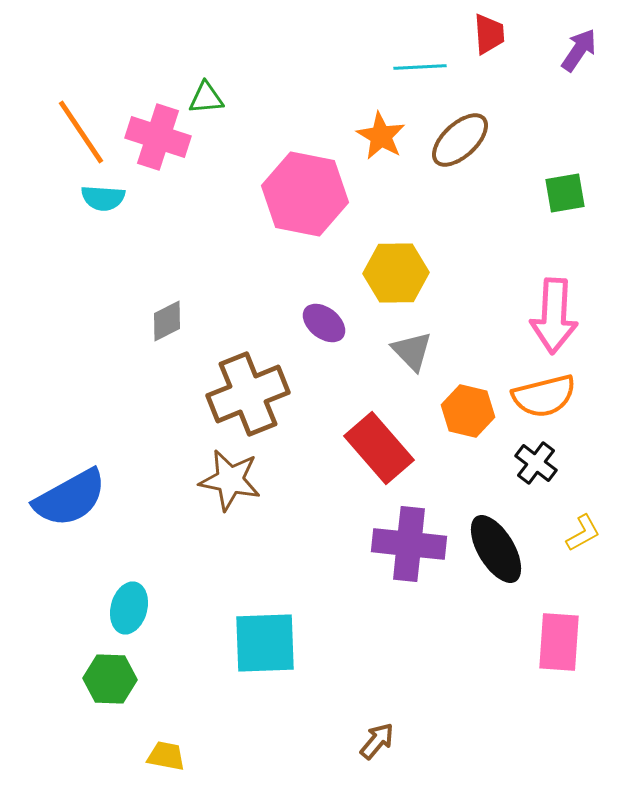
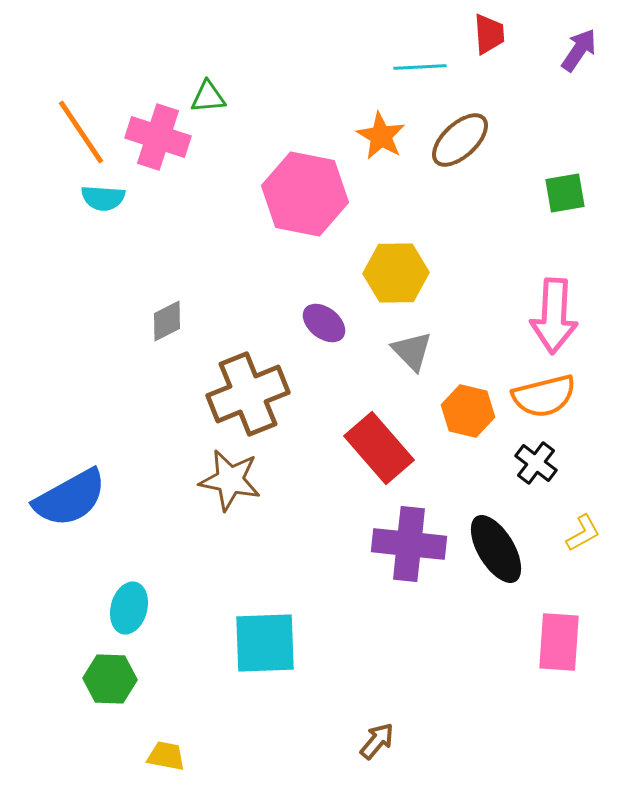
green triangle: moved 2 px right, 1 px up
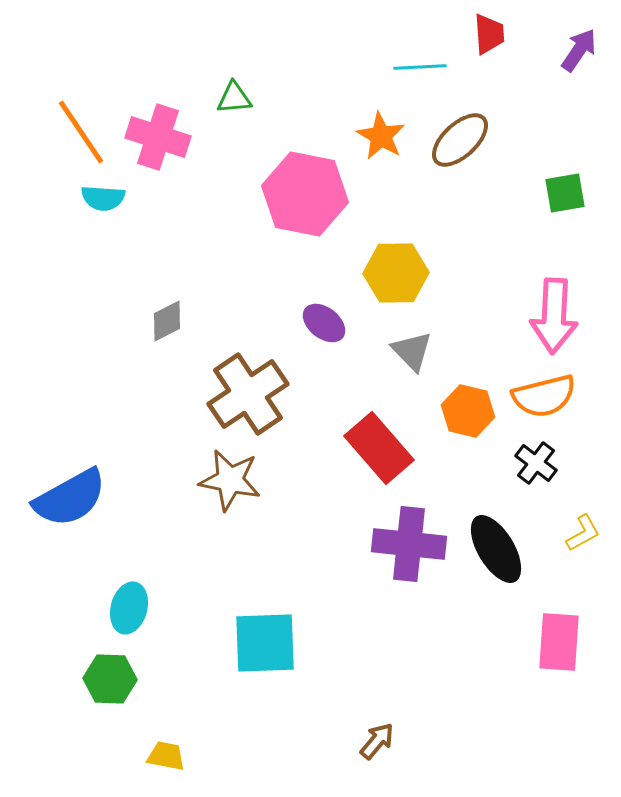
green triangle: moved 26 px right, 1 px down
brown cross: rotated 12 degrees counterclockwise
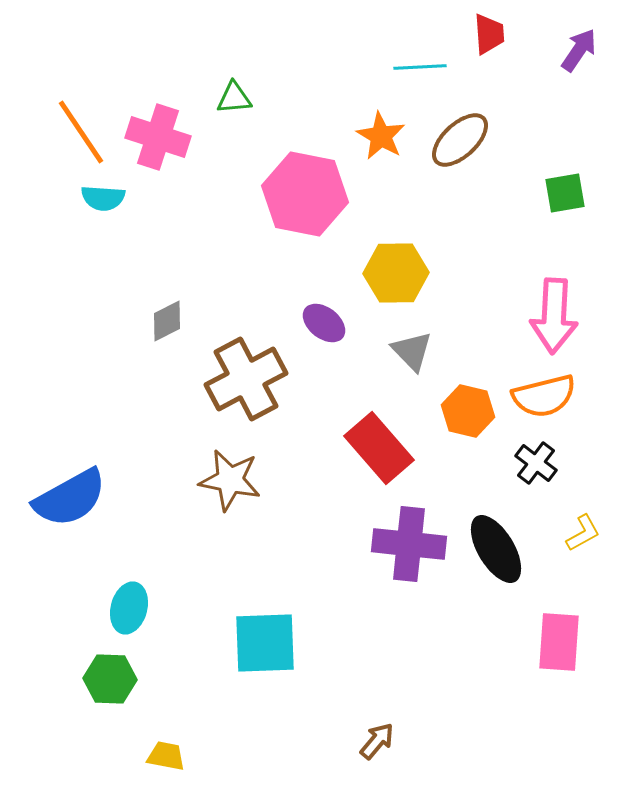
brown cross: moved 2 px left, 15 px up; rotated 6 degrees clockwise
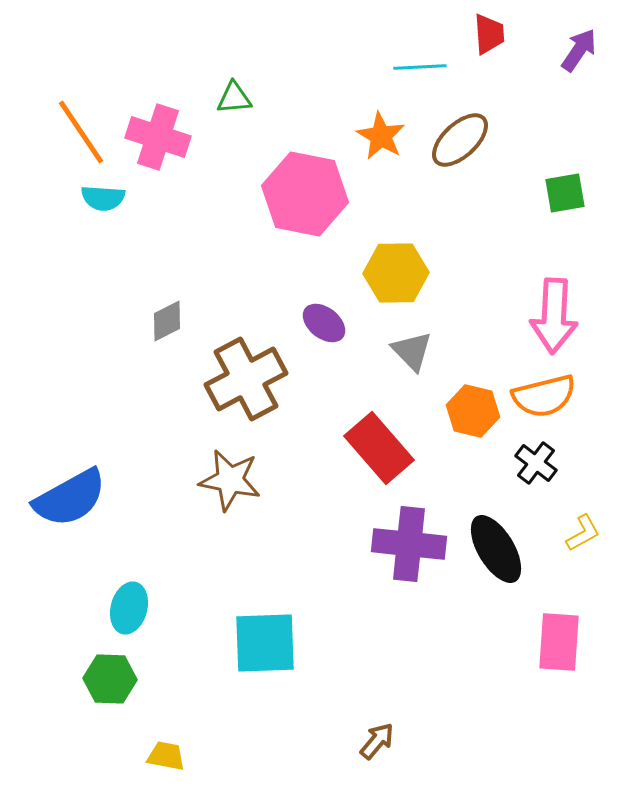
orange hexagon: moved 5 px right
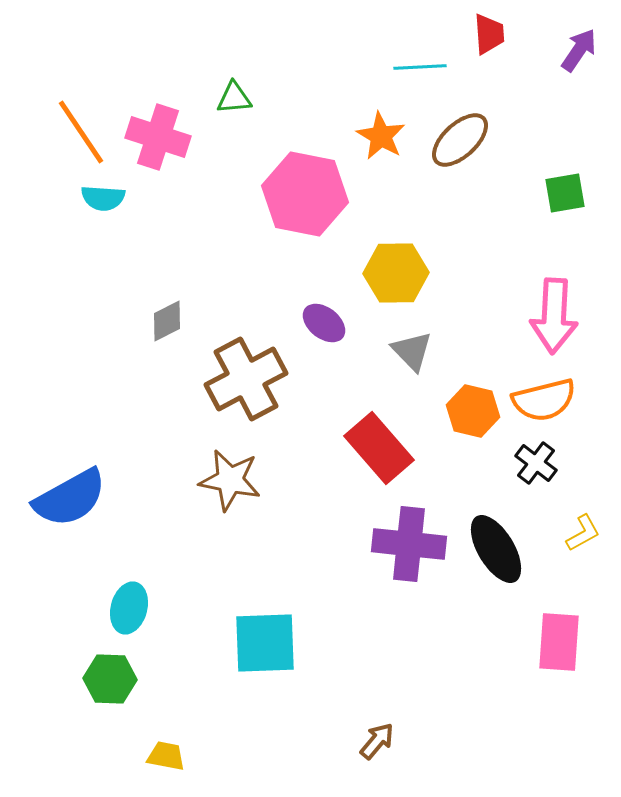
orange semicircle: moved 4 px down
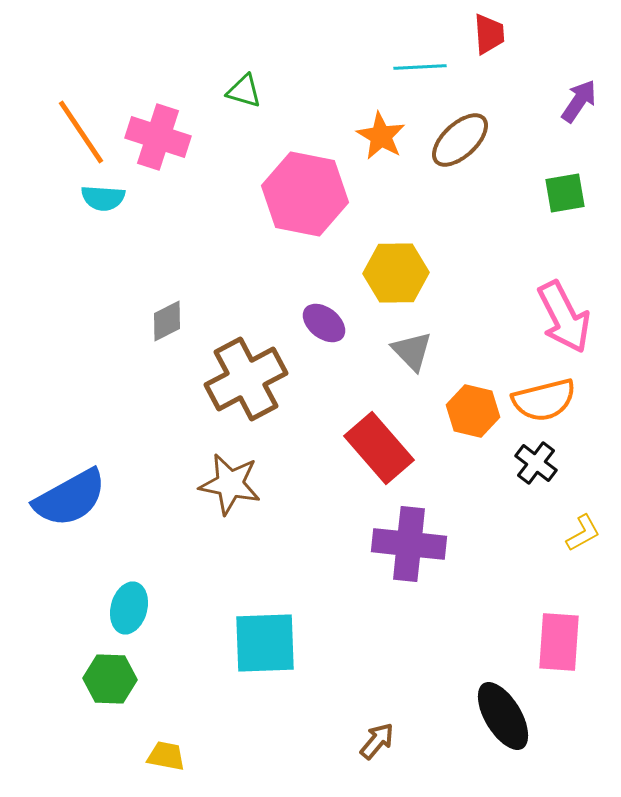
purple arrow: moved 51 px down
green triangle: moved 10 px right, 7 px up; rotated 21 degrees clockwise
pink arrow: moved 10 px right, 1 px down; rotated 30 degrees counterclockwise
brown star: moved 4 px down
black ellipse: moved 7 px right, 167 px down
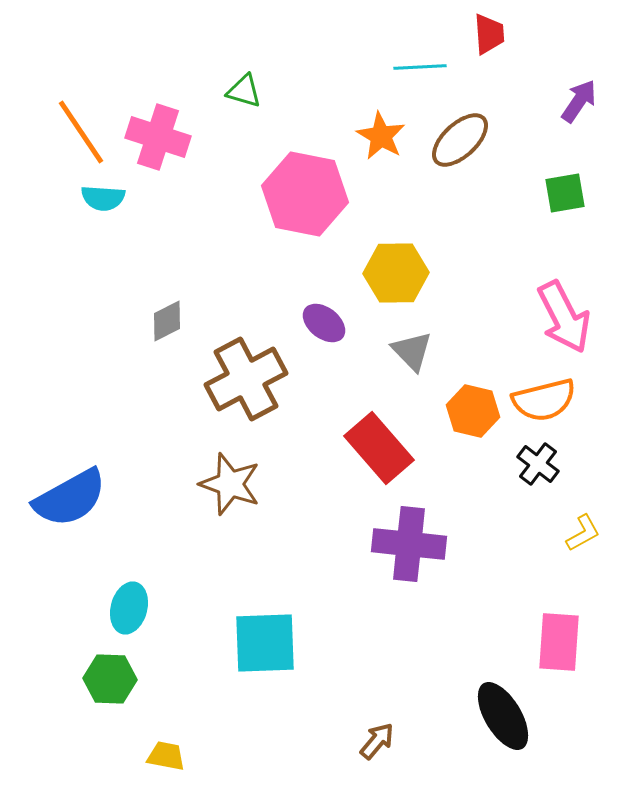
black cross: moved 2 px right, 1 px down
brown star: rotated 8 degrees clockwise
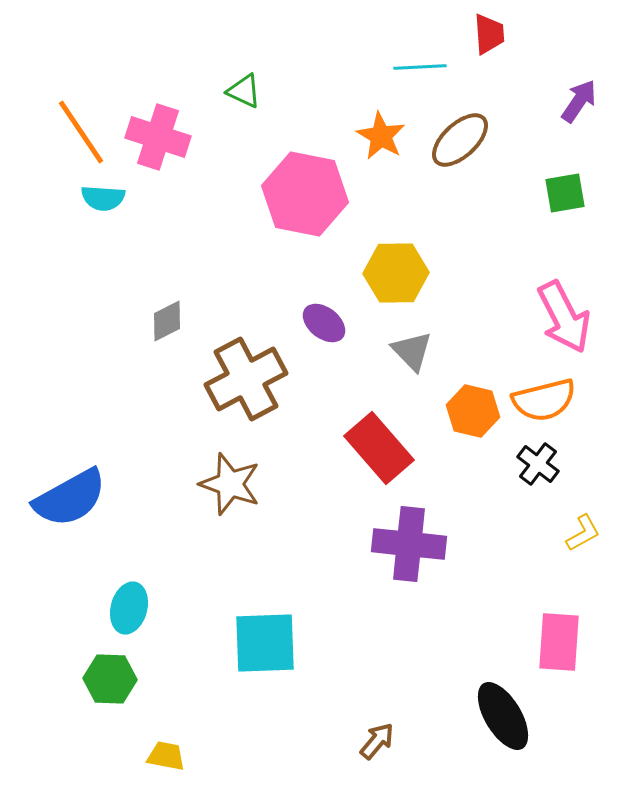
green triangle: rotated 9 degrees clockwise
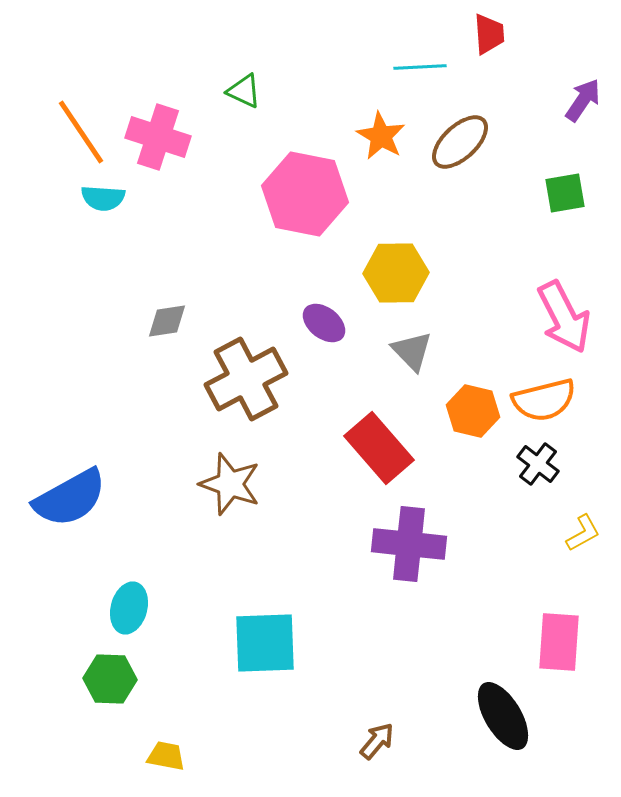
purple arrow: moved 4 px right, 1 px up
brown ellipse: moved 2 px down
gray diamond: rotated 18 degrees clockwise
